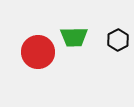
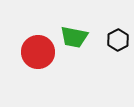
green trapezoid: rotated 12 degrees clockwise
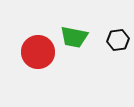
black hexagon: rotated 20 degrees clockwise
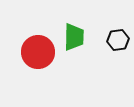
green trapezoid: rotated 100 degrees counterclockwise
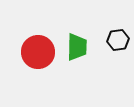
green trapezoid: moved 3 px right, 10 px down
